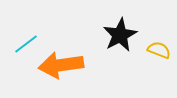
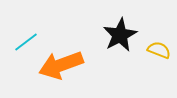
cyan line: moved 2 px up
orange arrow: rotated 12 degrees counterclockwise
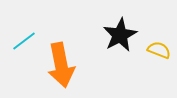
cyan line: moved 2 px left, 1 px up
orange arrow: rotated 81 degrees counterclockwise
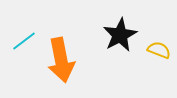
orange arrow: moved 5 px up
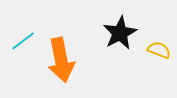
black star: moved 2 px up
cyan line: moved 1 px left
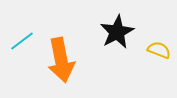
black star: moved 3 px left, 1 px up
cyan line: moved 1 px left
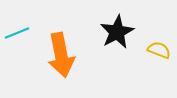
cyan line: moved 5 px left, 8 px up; rotated 15 degrees clockwise
orange arrow: moved 5 px up
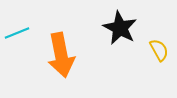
black star: moved 3 px right, 4 px up; rotated 16 degrees counterclockwise
yellow semicircle: rotated 40 degrees clockwise
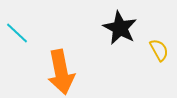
cyan line: rotated 65 degrees clockwise
orange arrow: moved 17 px down
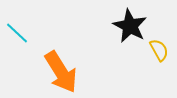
black star: moved 10 px right, 2 px up
orange arrow: rotated 21 degrees counterclockwise
